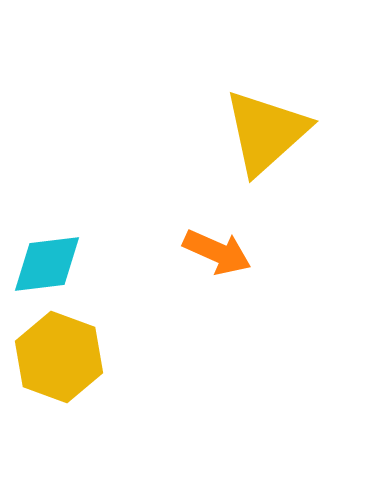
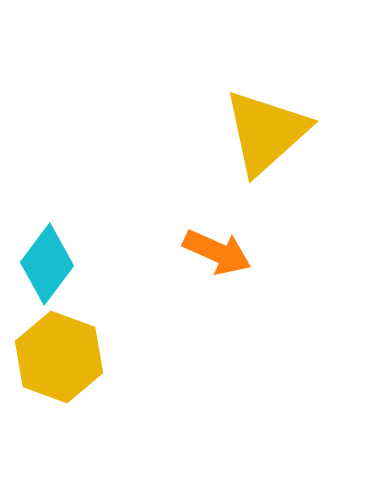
cyan diamond: rotated 46 degrees counterclockwise
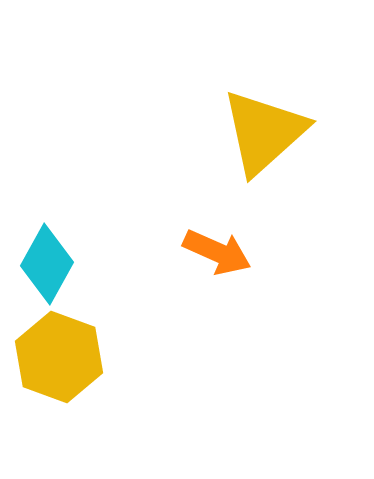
yellow triangle: moved 2 px left
cyan diamond: rotated 8 degrees counterclockwise
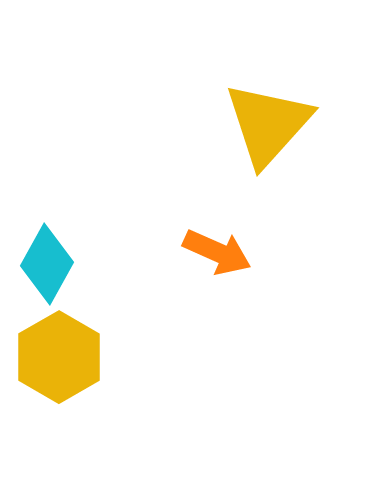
yellow triangle: moved 4 px right, 8 px up; rotated 6 degrees counterclockwise
yellow hexagon: rotated 10 degrees clockwise
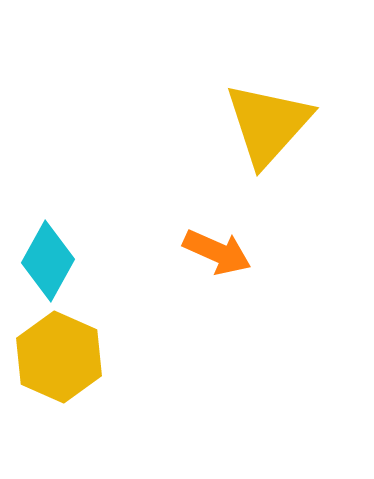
cyan diamond: moved 1 px right, 3 px up
yellow hexagon: rotated 6 degrees counterclockwise
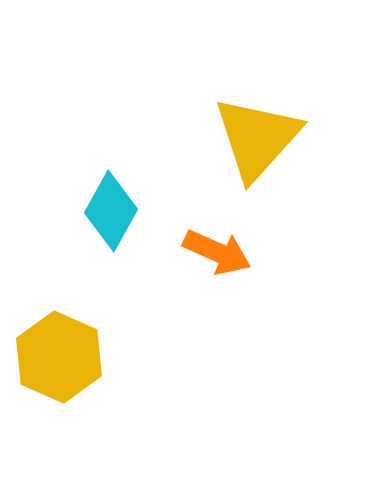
yellow triangle: moved 11 px left, 14 px down
cyan diamond: moved 63 px right, 50 px up
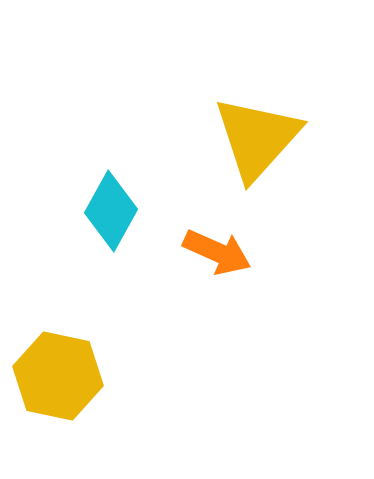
yellow hexagon: moved 1 px left, 19 px down; rotated 12 degrees counterclockwise
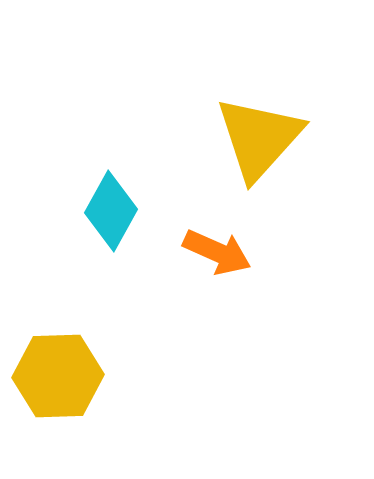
yellow triangle: moved 2 px right
yellow hexagon: rotated 14 degrees counterclockwise
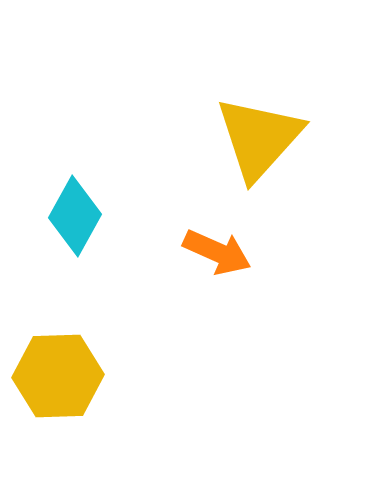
cyan diamond: moved 36 px left, 5 px down
